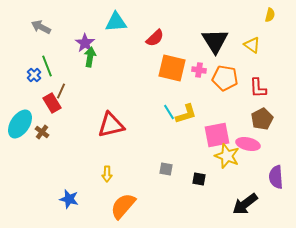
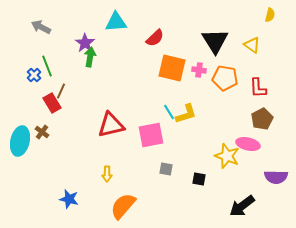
cyan ellipse: moved 17 px down; rotated 20 degrees counterclockwise
pink square: moved 66 px left
purple semicircle: rotated 85 degrees counterclockwise
black arrow: moved 3 px left, 2 px down
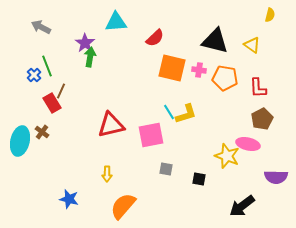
black triangle: rotated 44 degrees counterclockwise
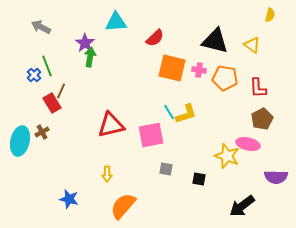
brown cross: rotated 24 degrees clockwise
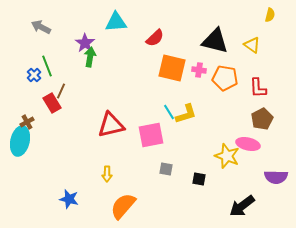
brown cross: moved 15 px left, 10 px up
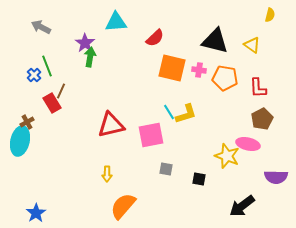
blue star: moved 33 px left, 14 px down; rotated 24 degrees clockwise
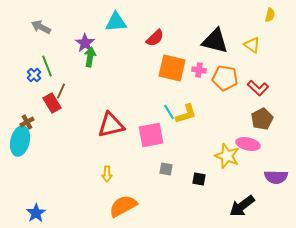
red L-shape: rotated 45 degrees counterclockwise
orange semicircle: rotated 20 degrees clockwise
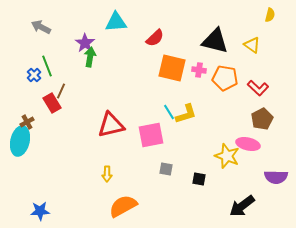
blue star: moved 4 px right, 2 px up; rotated 30 degrees clockwise
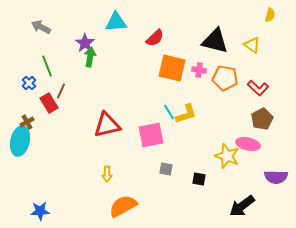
blue cross: moved 5 px left, 8 px down
red rectangle: moved 3 px left
red triangle: moved 4 px left
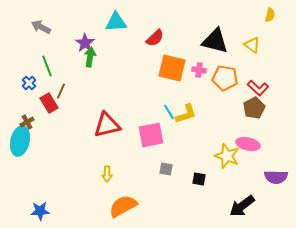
brown pentagon: moved 8 px left, 11 px up
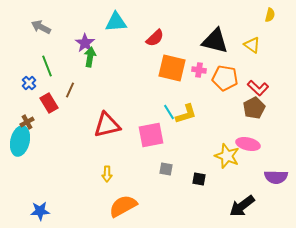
brown line: moved 9 px right, 1 px up
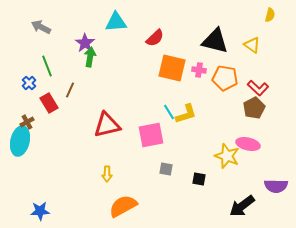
purple semicircle: moved 9 px down
